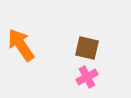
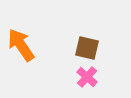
pink cross: rotated 20 degrees counterclockwise
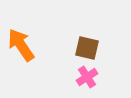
pink cross: rotated 15 degrees clockwise
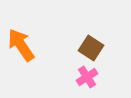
brown square: moved 4 px right; rotated 20 degrees clockwise
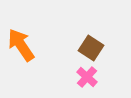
pink cross: rotated 15 degrees counterclockwise
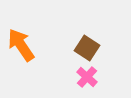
brown square: moved 4 px left
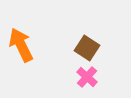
orange arrow: rotated 8 degrees clockwise
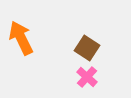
orange arrow: moved 7 px up
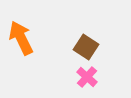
brown square: moved 1 px left, 1 px up
